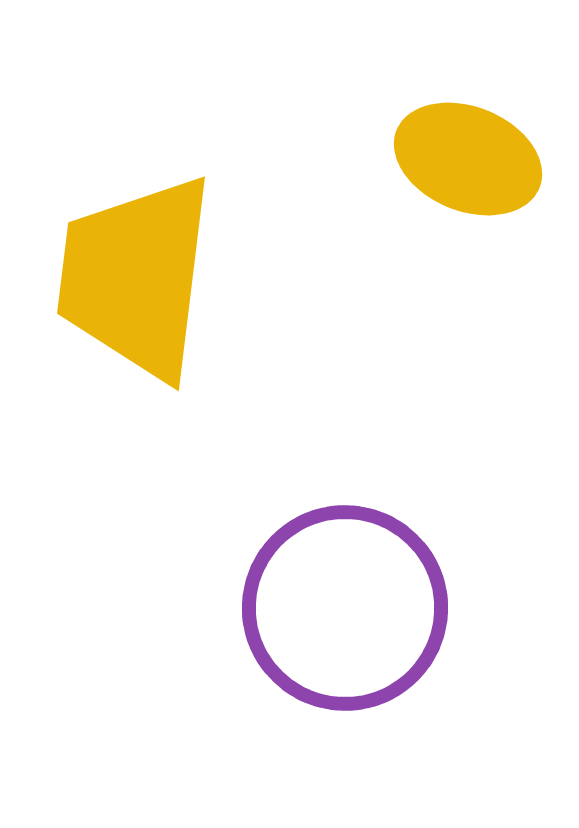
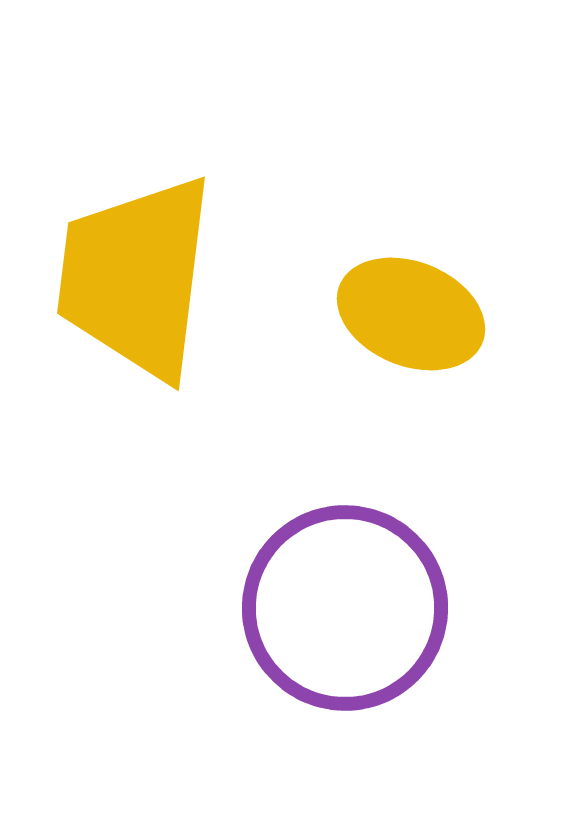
yellow ellipse: moved 57 px left, 155 px down
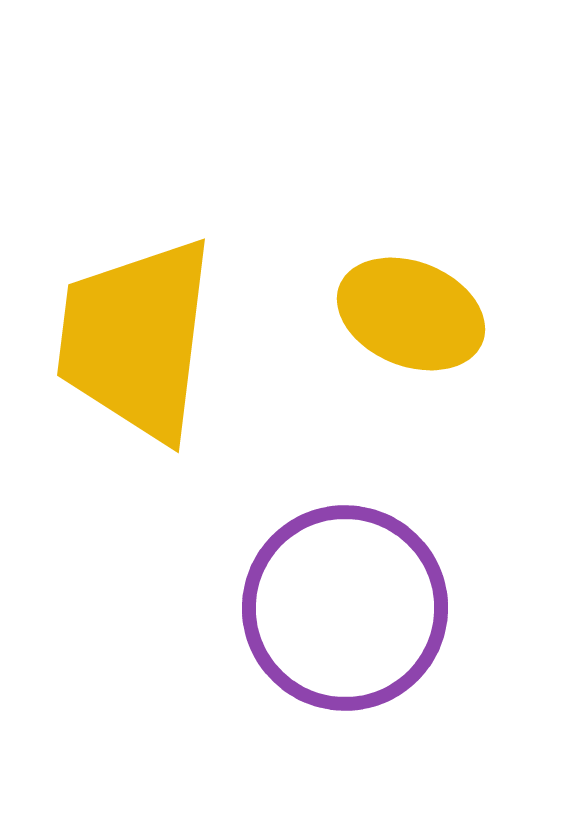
yellow trapezoid: moved 62 px down
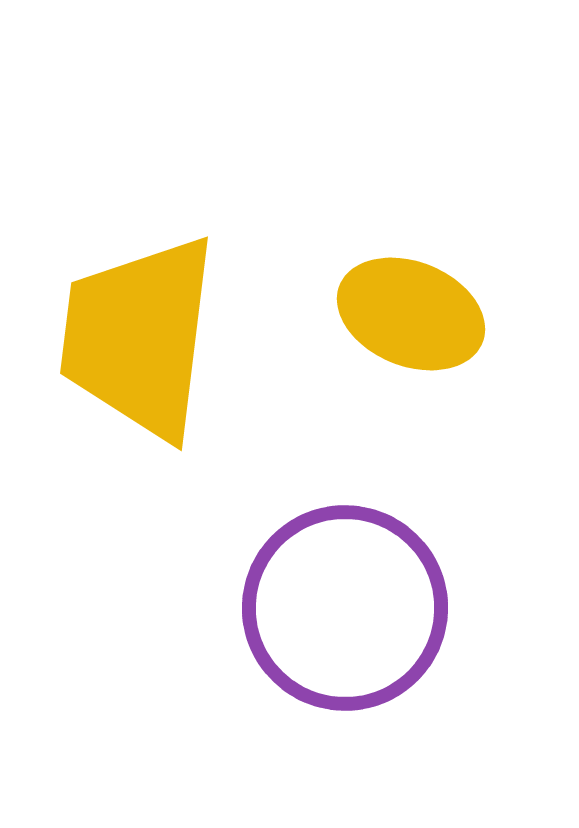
yellow trapezoid: moved 3 px right, 2 px up
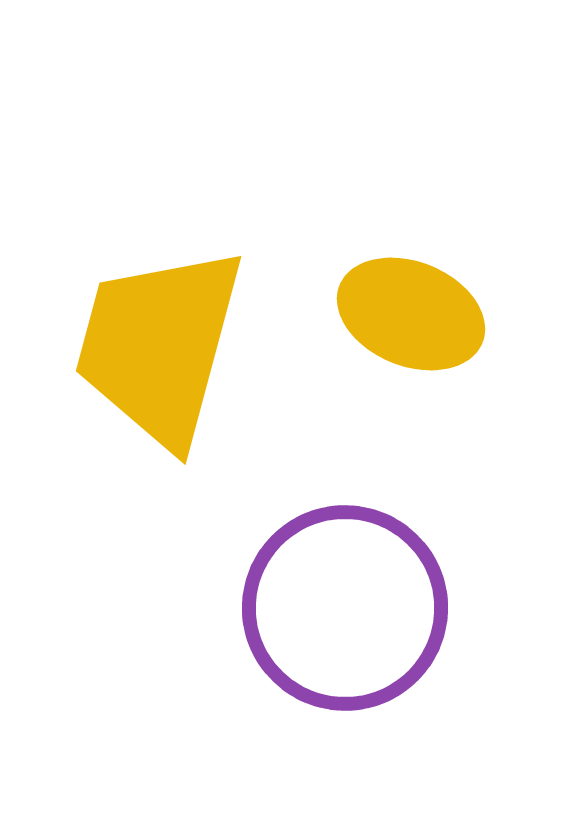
yellow trapezoid: moved 20 px right, 9 px down; rotated 8 degrees clockwise
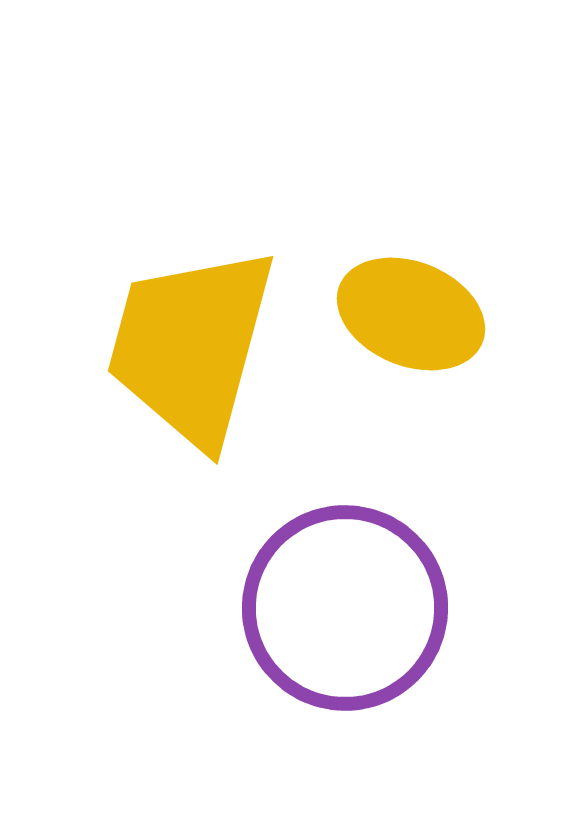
yellow trapezoid: moved 32 px right
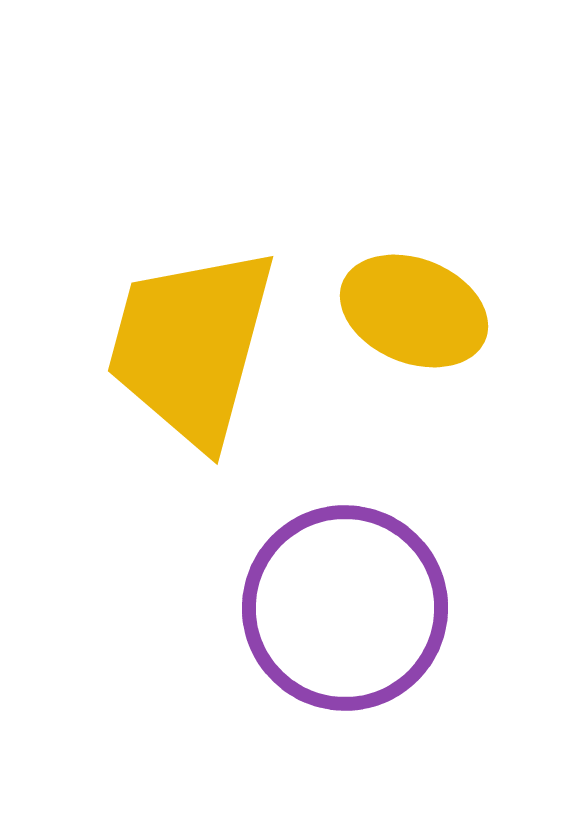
yellow ellipse: moved 3 px right, 3 px up
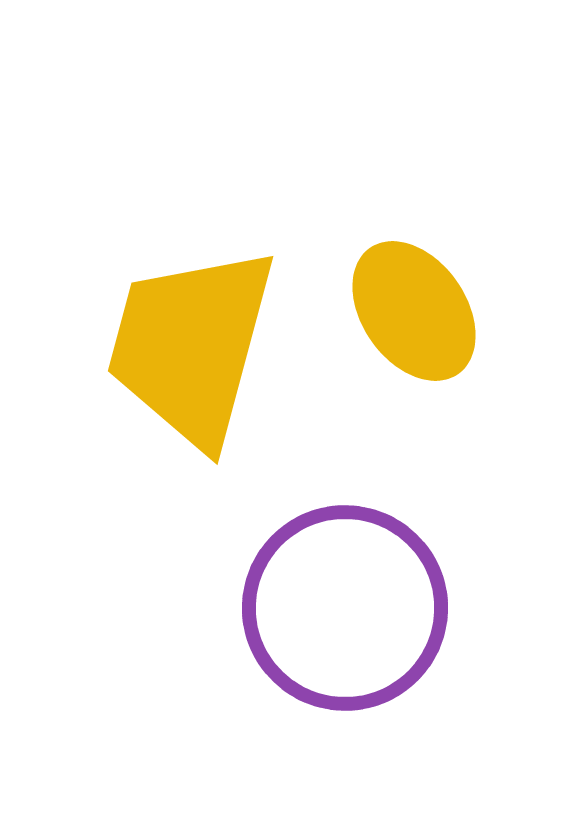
yellow ellipse: rotated 33 degrees clockwise
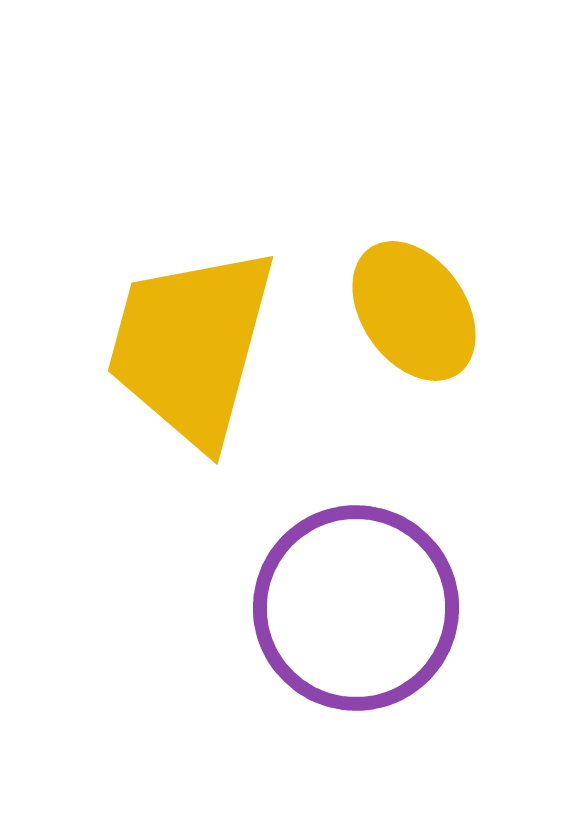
purple circle: moved 11 px right
